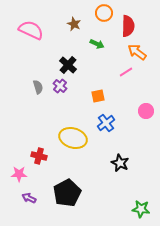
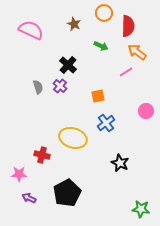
green arrow: moved 4 px right, 2 px down
red cross: moved 3 px right, 1 px up
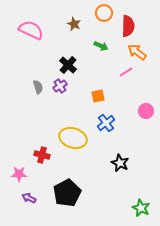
purple cross: rotated 16 degrees clockwise
green star: moved 1 px up; rotated 18 degrees clockwise
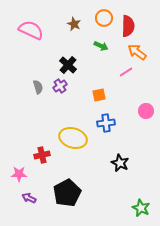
orange circle: moved 5 px down
orange square: moved 1 px right, 1 px up
blue cross: rotated 30 degrees clockwise
red cross: rotated 28 degrees counterclockwise
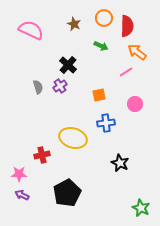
red semicircle: moved 1 px left
pink circle: moved 11 px left, 7 px up
purple arrow: moved 7 px left, 3 px up
